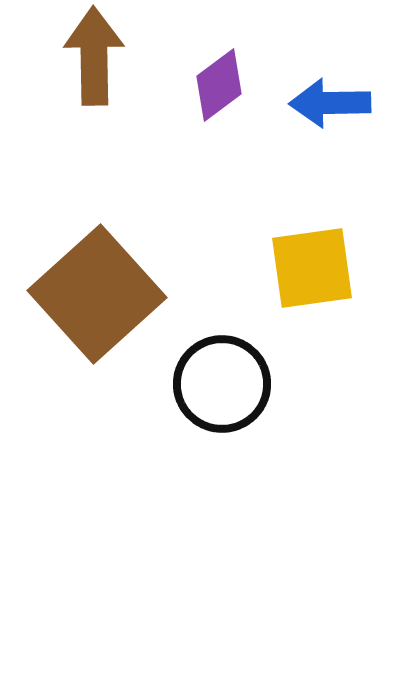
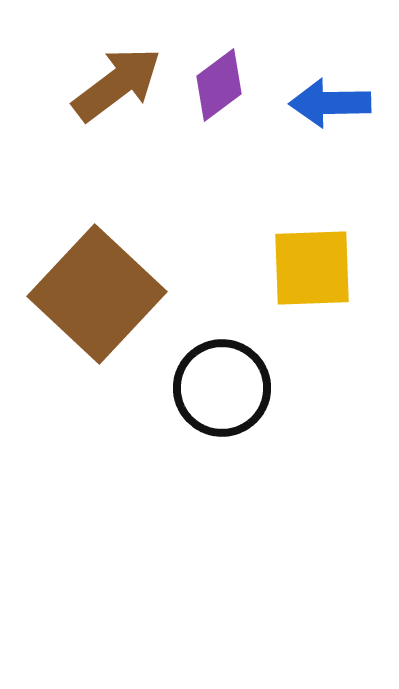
brown arrow: moved 23 px right, 28 px down; rotated 54 degrees clockwise
yellow square: rotated 6 degrees clockwise
brown square: rotated 5 degrees counterclockwise
black circle: moved 4 px down
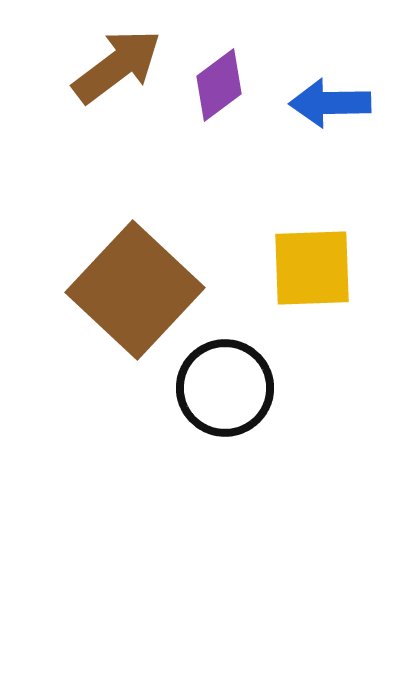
brown arrow: moved 18 px up
brown square: moved 38 px right, 4 px up
black circle: moved 3 px right
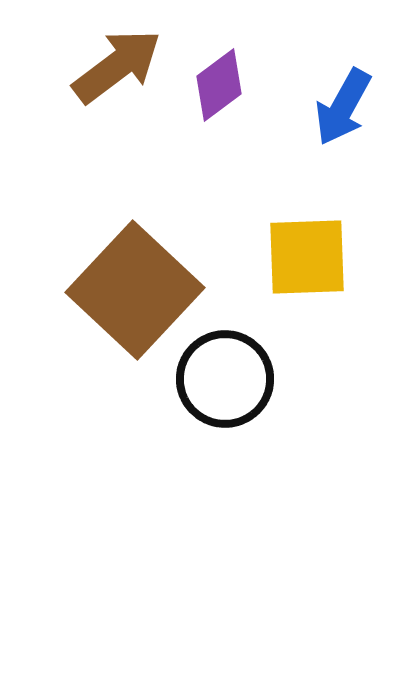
blue arrow: moved 13 px right, 4 px down; rotated 60 degrees counterclockwise
yellow square: moved 5 px left, 11 px up
black circle: moved 9 px up
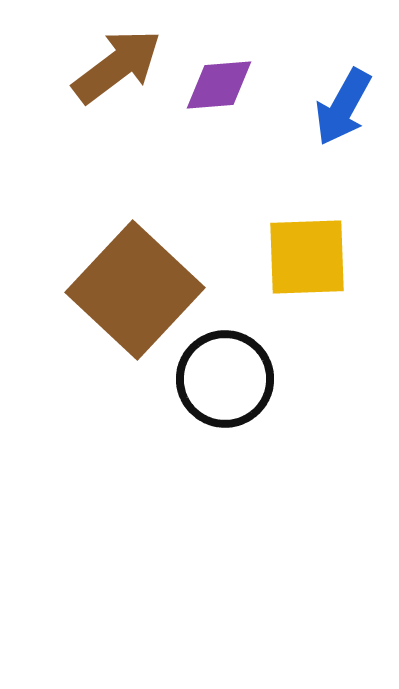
purple diamond: rotated 32 degrees clockwise
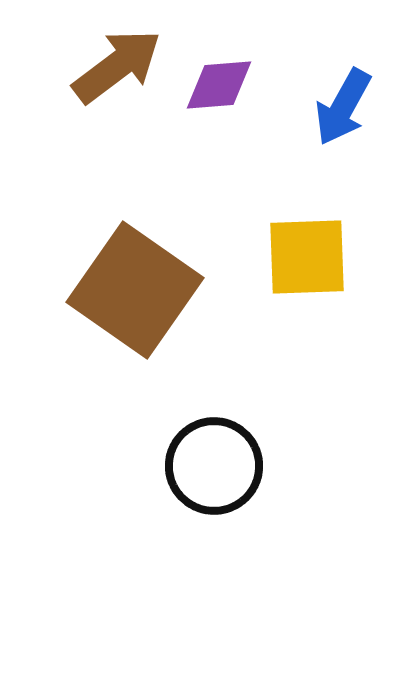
brown square: rotated 8 degrees counterclockwise
black circle: moved 11 px left, 87 px down
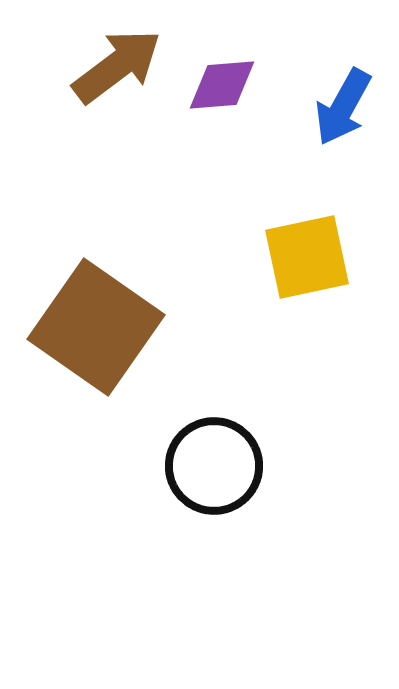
purple diamond: moved 3 px right
yellow square: rotated 10 degrees counterclockwise
brown square: moved 39 px left, 37 px down
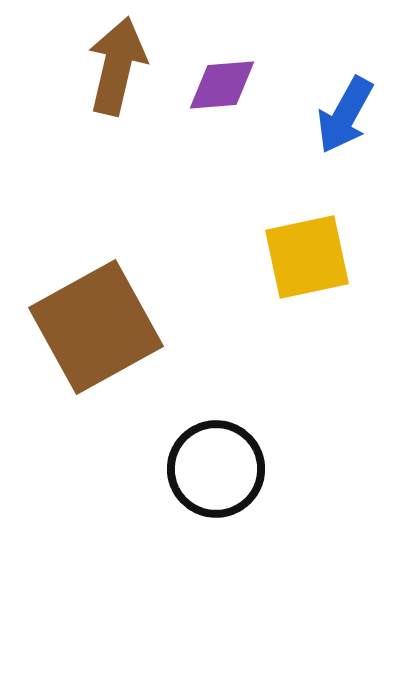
brown arrow: rotated 40 degrees counterclockwise
blue arrow: moved 2 px right, 8 px down
brown square: rotated 26 degrees clockwise
black circle: moved 2 px right, 3 px down
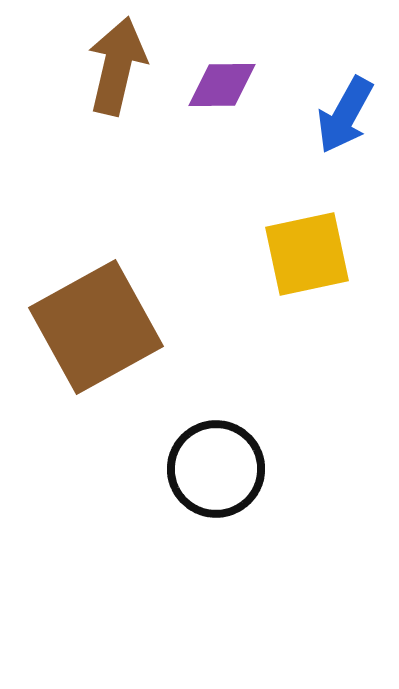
purple diamond: rotated 4 degrees clockwise
yellow square: moved 3 px up
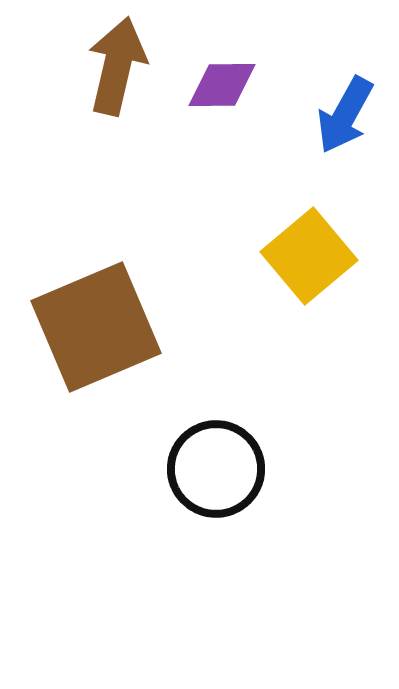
yellow square: moved 2 px right, 2 px down; rotated 28 degrees counterclockwise
brown square: rotated 6 degrees clockwise
